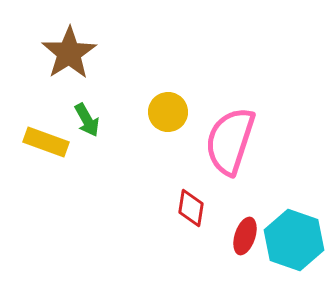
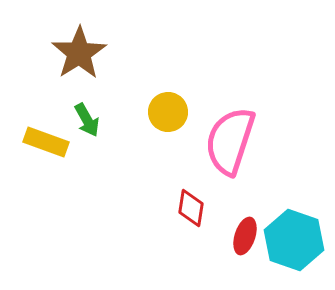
brown star: moved 10 px right
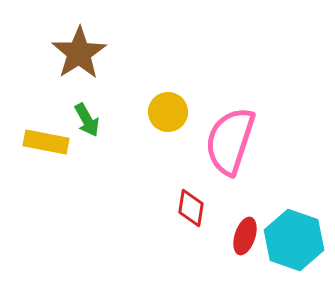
yellow rectangle: rotated 9 degrees counterclockwise
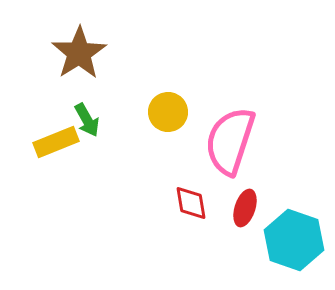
yellow rectangle: moved 10 px right; rotated 33 degrees counterclockwise
red diamond: moved 5 px up; rotated 18 degrees counterclockwise
red ellipse: moved 28 px up
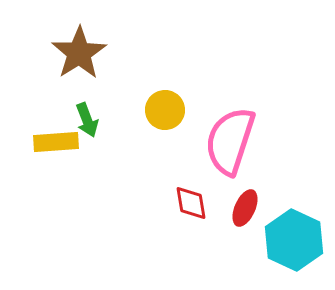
yellow circle: moved 3 px left, 2 px up
green arrow: rotated 8 degrees clockwise
yellow rectangle: rotated 18 degrees clockwise
red ellipse: rotated 6 degrees clockwise
cyan hexagon: rotated 6 degrees clockwise
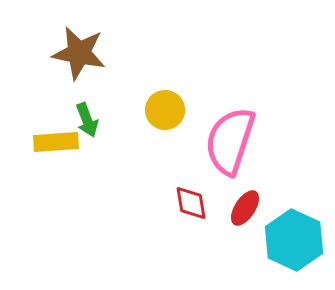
brown star: rotated 28 degrees counterclockwise
red ellipse: rotated 9 degrees clockwise
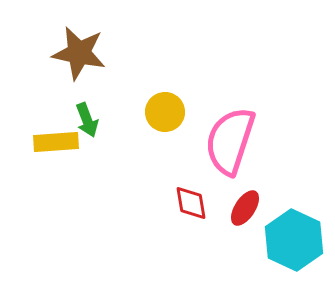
yellow circle: moved 2 px down
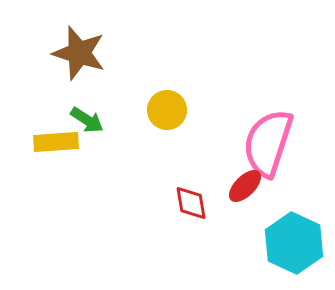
brown star: rotated 6 degrees clockwise
yellow circle: moved 2 px right, 2 px up
green arrow: rotated 36 degrees counterclockwise
pink semicircle: moved 38 px right, 2 px down
red ellipse: moved 22 px up; rotated 12 degrees clockwise
cyan hexagon: moved 3 px down
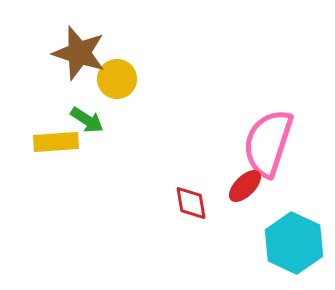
yellow circle: moved 50 px left, 31 px up
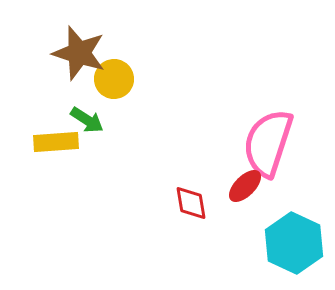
yellow circle: moved 3 px left
